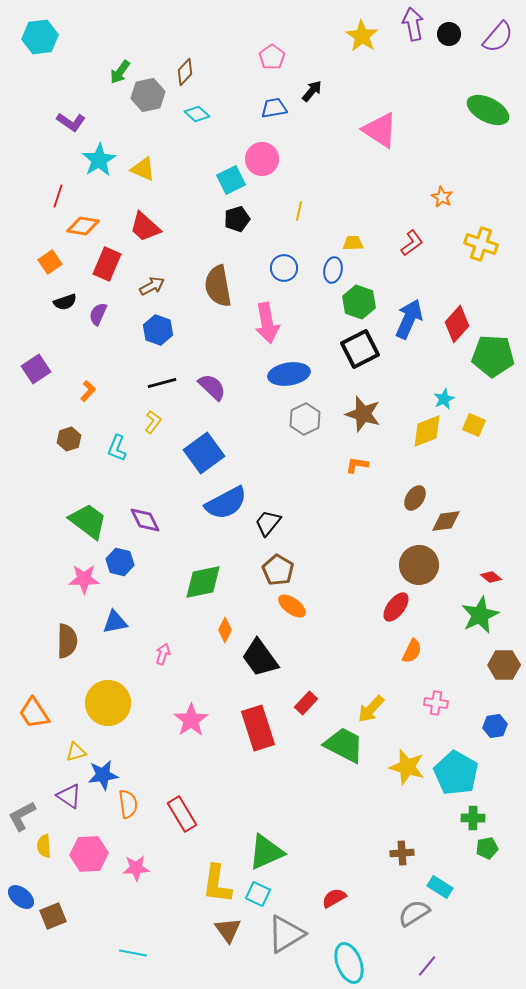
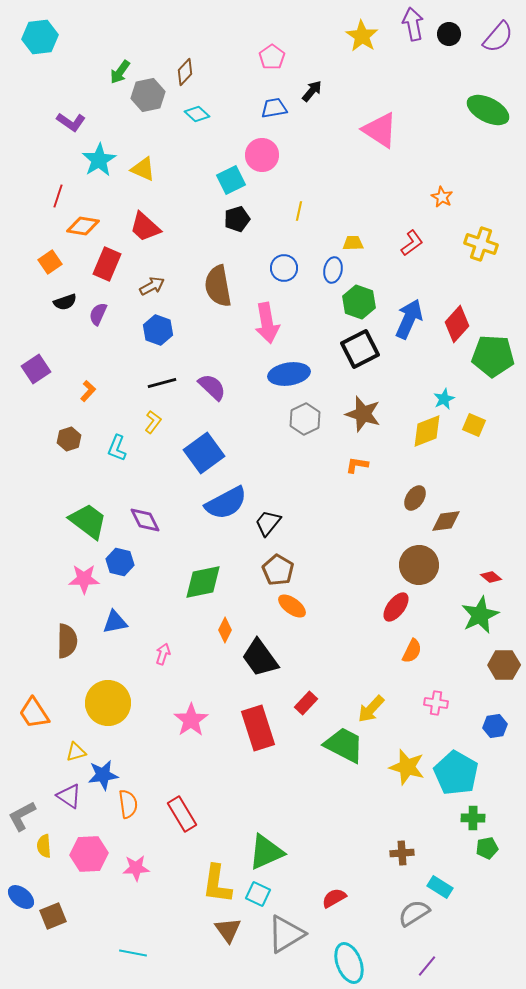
pink circle at (262, 159): moved 4 px up
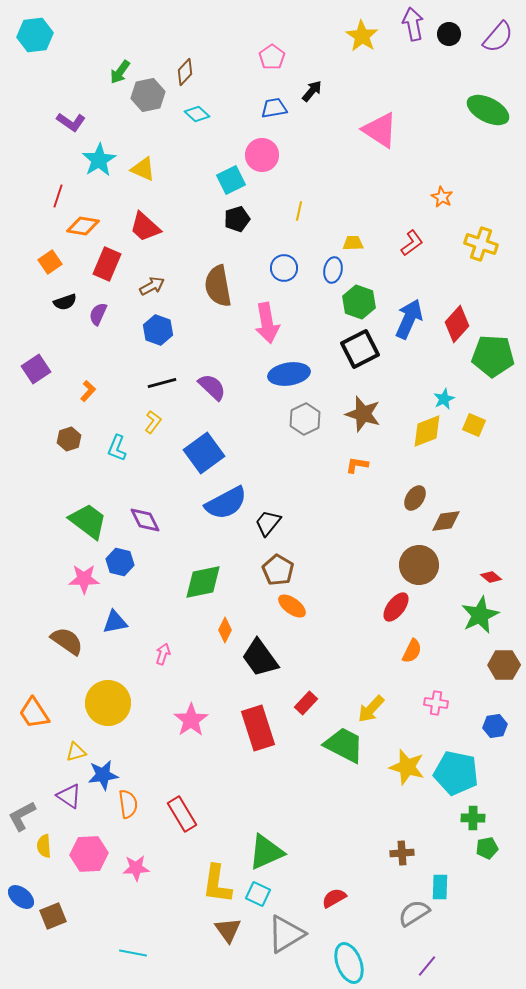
cyan hexagon at (40, 37): moved 5 px left, 2 px up
brown semicircle at (67, 641): rotated 56 degrees counterclockwise
cyan pentagon at (456, 773): rotated 18 degrees counterclockwise
cyan rectangle at (440, 887): rotated 60 degrees clockwise
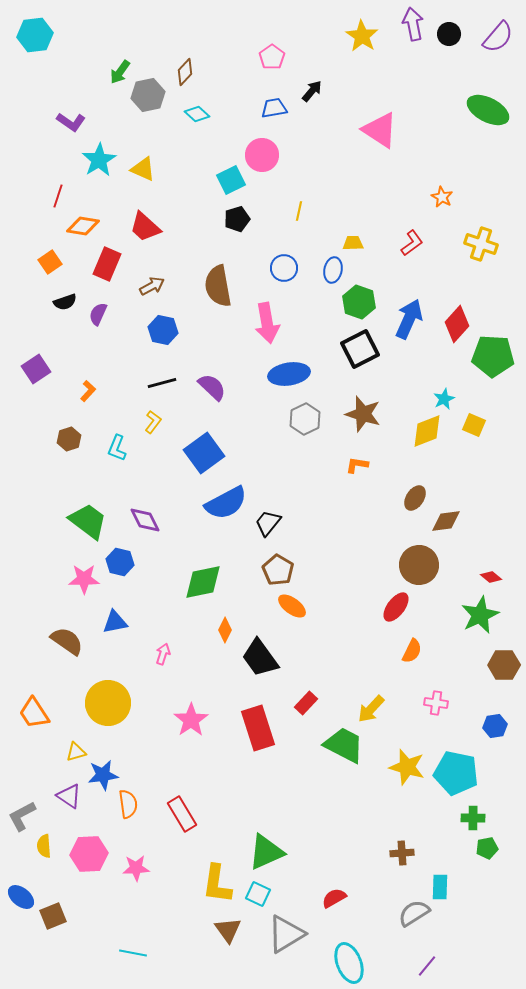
blue hexagon at (158, 330): moved 5 px right; rotated 8 degrees counterclockwise
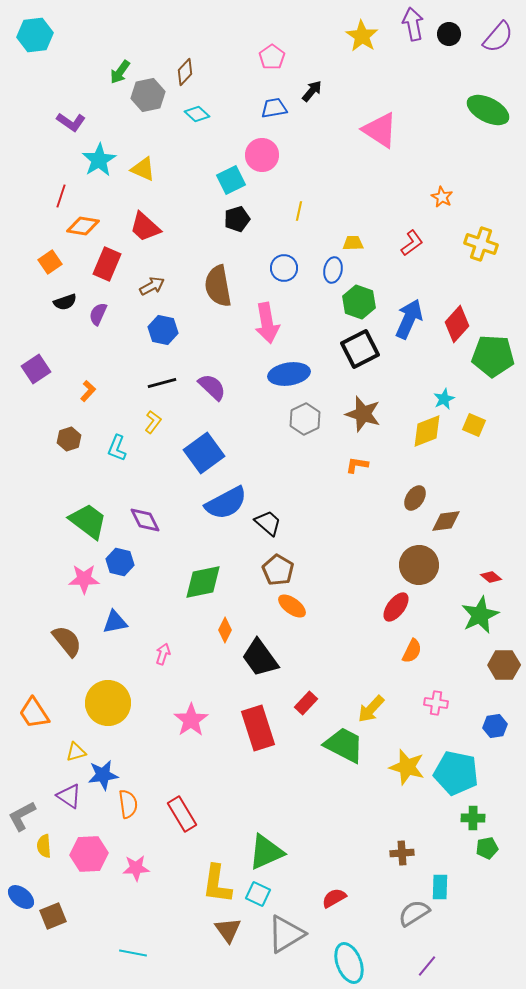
red line at (58, 196): moved 3 px right
black trapezoid at (268, 523): rotated 92 degrees clockwise
brown semicircle at (67, 641): rotated 16 degrees clockwise
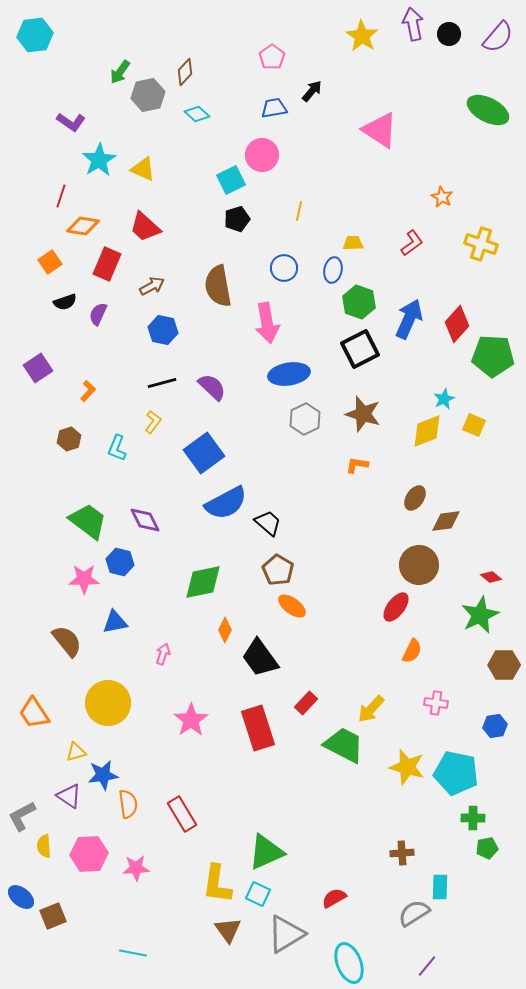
purple square at (36, 369): moved 2 px right, 1 px up
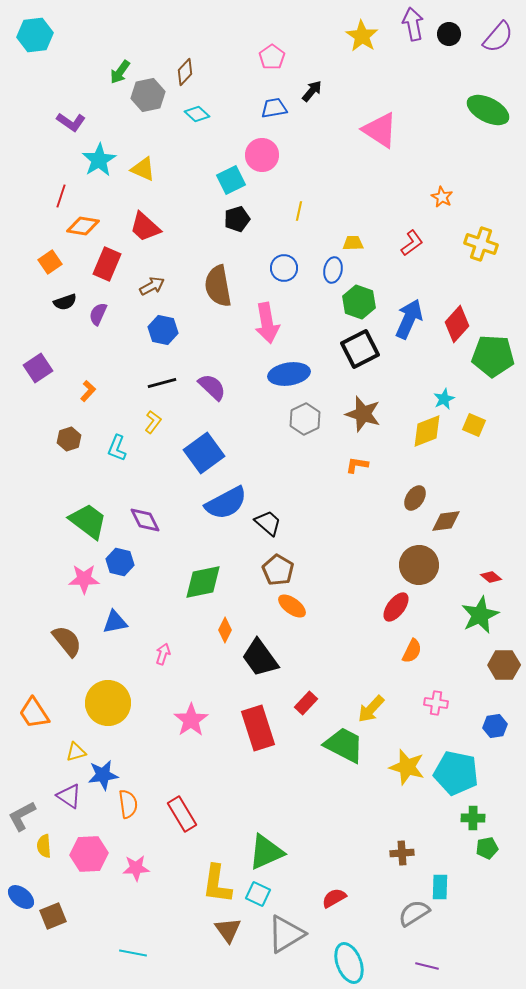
purple line at (427, 966): rotated 65 degrees clockwise
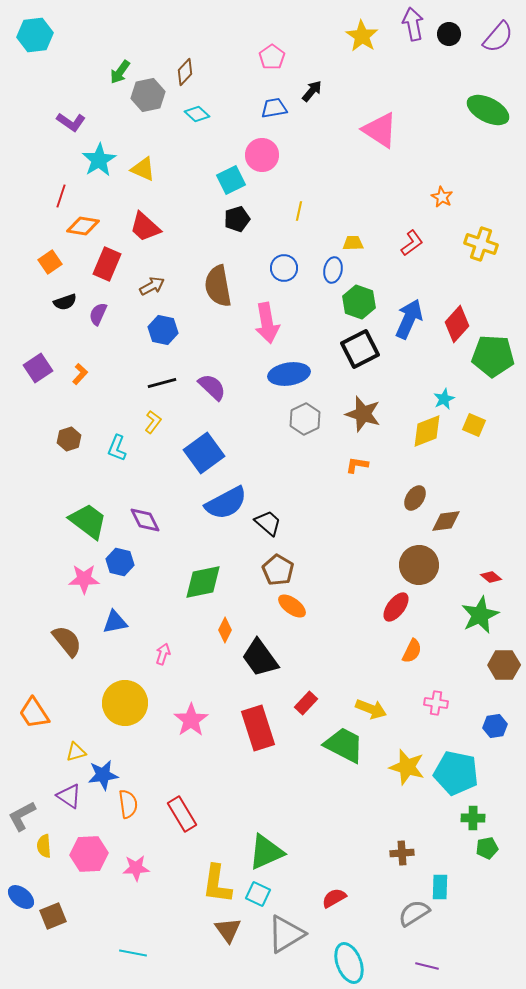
orange L-shape at (88, 391): moved 8 px left, 17 px up
yellow circle at (108, 703): moved 17 px right
yellow arrow at (371, 709): rotated 112 degrees counterclockwise
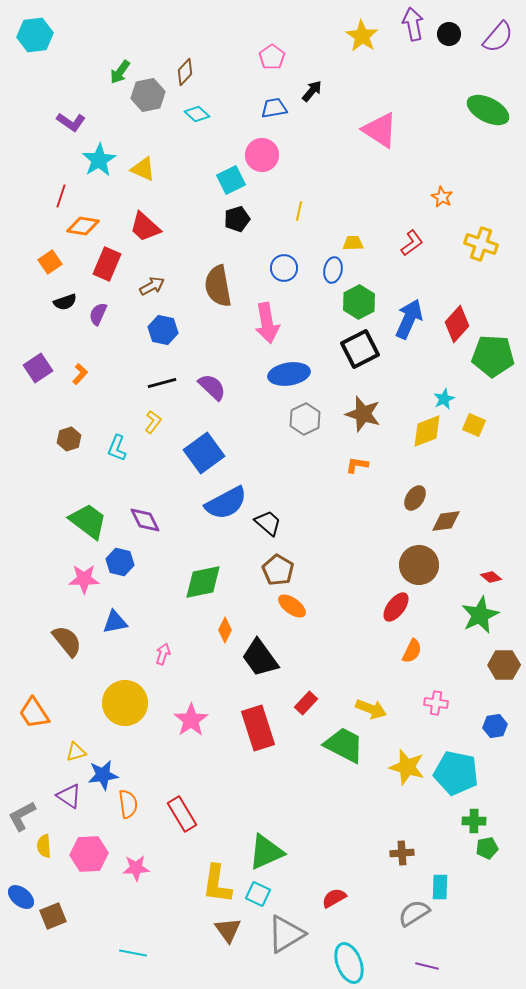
green hexagon at (359, 302): rotated 12 degrees clockwise
green cross at (473, 818): moved 1 px right, 3 px down
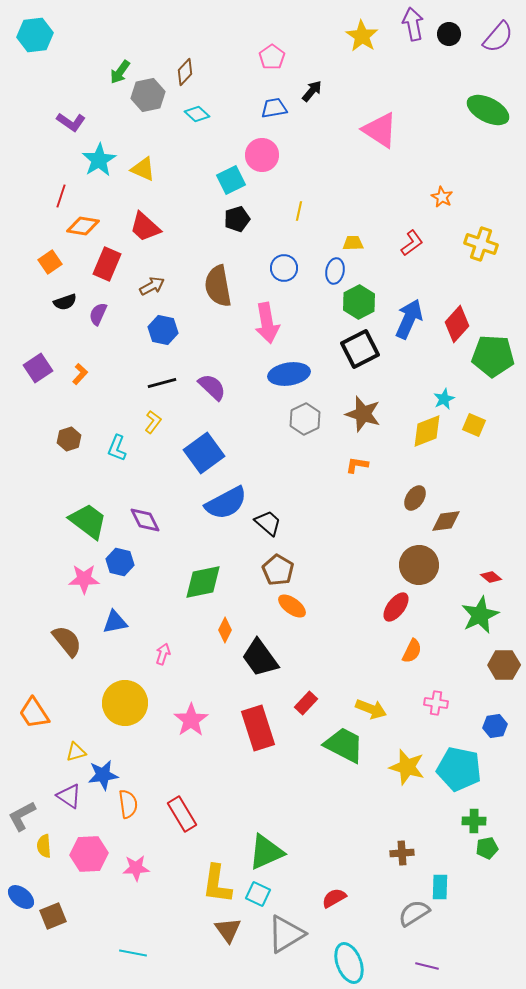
blue ellipse at (333, 270): moved 2 px right, 1 px down
cyan pentagon at (456, 773): moved 3 px right, 4 px up
